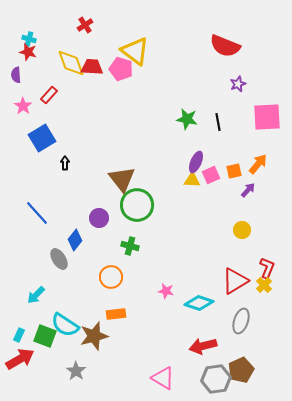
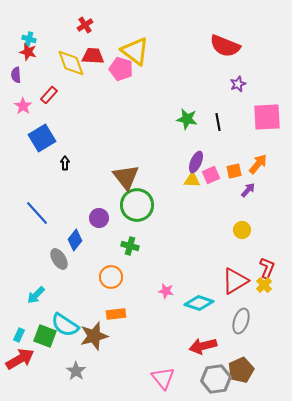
red trapezoid at (92, 67): moved 1 px right, 11 px up
brown triangle at (122, 179): moved 4 px right, 2 px up
pink triangle at (163, 378): rotated 20 degrees clockwise
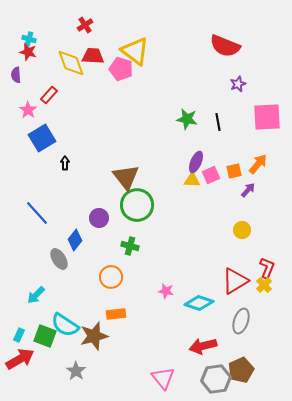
pink star at (23, 106): moved 5 px right, 4 px down
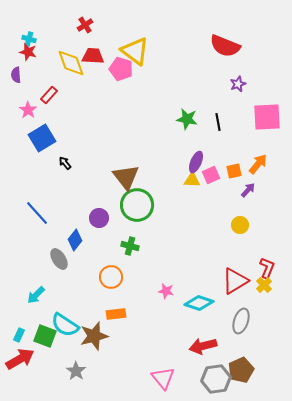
black arrow at (65, 163): rotated 40 degrees counterclockwise
yellow circle at (242, 230): moved 2 px left, 5 px up
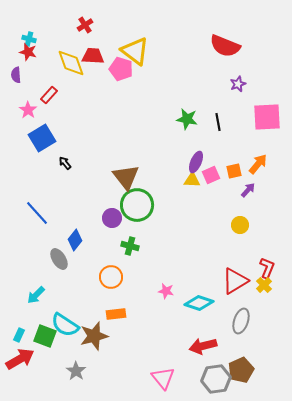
purple circle at (99, 218): moved 13 px right
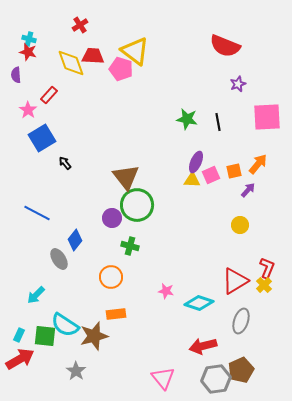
red cross at (85, 25): moved 5 px left
blue line at (37, 213): rotated 20 degrees counterclockwise
green square at (45, 336): rotated 15 degrees counterclockwise
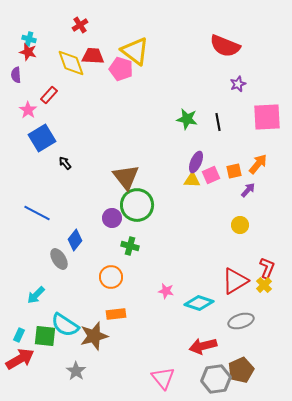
gray ellipse at (241, 321): rotated 55 degrees clockwise
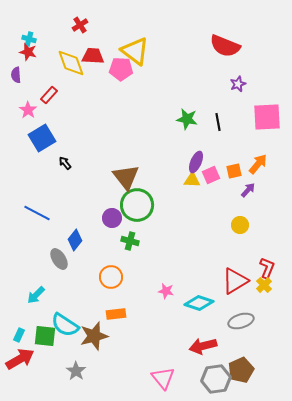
pink pentagon at (121, 69): rotated 15 degrees counterclockwise
green cross at (130, 246): moved 5 px up
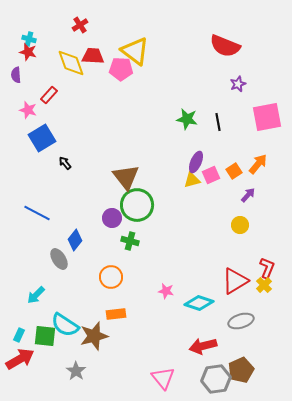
pink star at (28, 110): rotated 18 degrees counterclockwise
pink square at (267, 117): rotated 8 degrees counterclockwise
orange square at (234, 171): rotated 21 degrees counterclockwise
yellow triangle at (192, 180): rotated 18 degrees counterclockwise
purple arrow at (248, 190): moved 5 px down
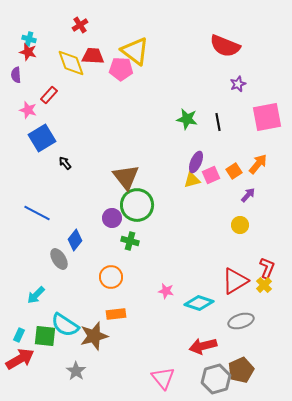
gray hexagon at (216, 379): rotated 8 degrees counterclockwise
